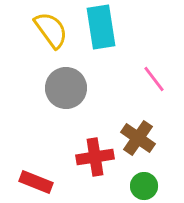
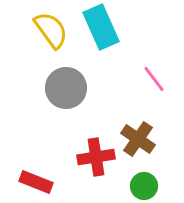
cyan rectangle: rotated 15 degrees counterclockwise
brown cross: moved 1 px down
red cross: moved 1 px right
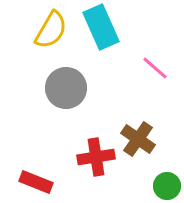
yellow semicircle: rotated 66 degrees clockwise
pink line: moved 1 px right, 11 px up; rotated 12 degrees counterclockwise
green circle: moved 23 px right
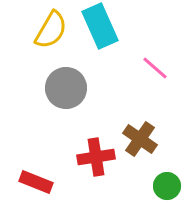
cyan rectangle: moved 1 px left, 1 px up
brown cross: moved 2 px right
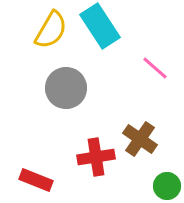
cyan rectangle: rotated 9 degrees counterclockwise
red rectangle: moved 2 px up
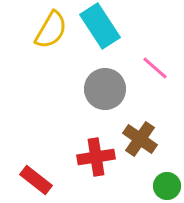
gray circle: moved 39 px right, 1 px down
red rectangle: rotated 16 degrees clockwise
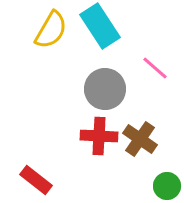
red cross: moved 3 px right, 21 px up; rotated 12 degrees clockwise
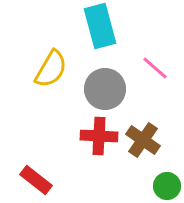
cyan rectangle: rotated 18 degrees clockwise
yellow semicircle: moved 39 px down
brown cross: moved 3 px right, 1 px down
